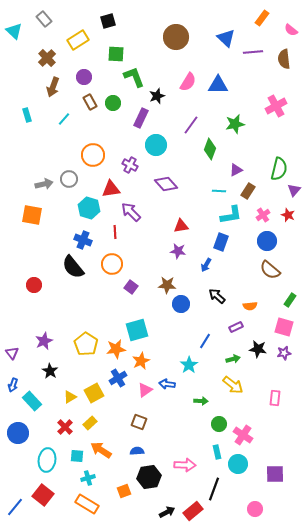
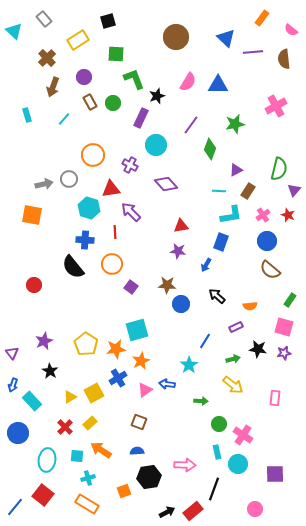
green L-shape at (134, 77): moved 2 px down
blue cross at (83, 240): moved 2 px right; rotated 18 degrees counterclockwise
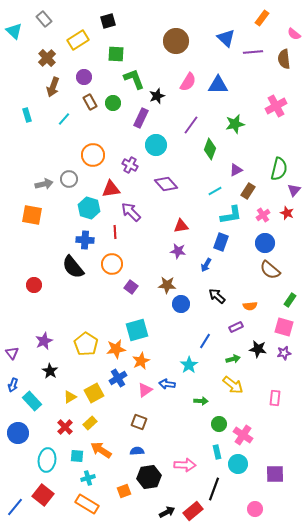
pink semicircle at (291, 30): moved 3 px right, 4 px down
brown circle at (176, 37): moved 4 px down
cyan line at (219, 191): moved 4 px left; rotated 32 degrees counterclockwise
red star at (288, 215): moved 1 px left, 2 px up
blue circle at (267, 241): moved 2 px left, 2 px down
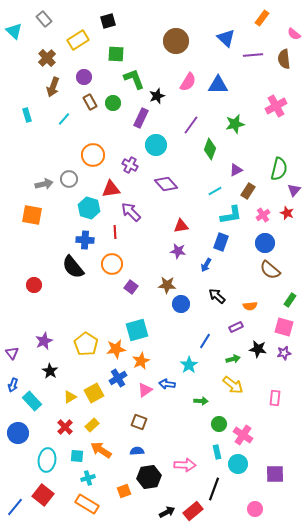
purple line at (253, 52): moved 3 px down
yellow rectangle at (90, 423): moved 2 px right, 2 px down
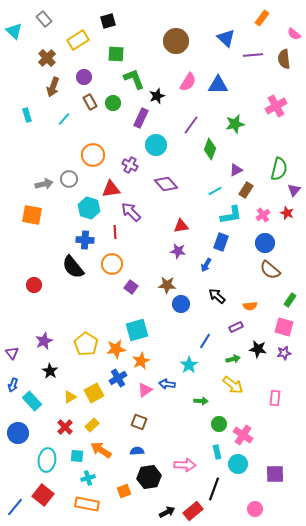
brown rectangle at (248, 191): moved 2 px left, 1 px up
orange rectangle at (87, 504): rotated 20 degrees counterclockwise
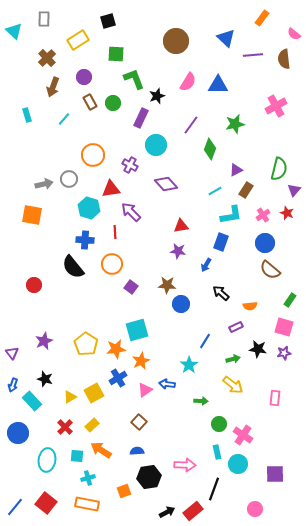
gray rectangle at (44, 19): rotated 42 degrees clockwise
black arrow at (217, 296): moved 4 px right, 3 px up
black star at (50, 371): moved 5 px left, 8 px down; rotated 14 degrees counterclockwise
brown square at (139, 422): rotated 21 degrees clockwise
red square at (43, 495): moved 3 px right, 8 px down
